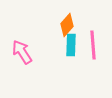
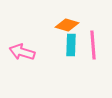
orange diamond: rotated 65 degrees clockwise
pink arrow: rotated 40 degrees counterclockwise
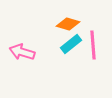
orange diamond: moved 1 px right, 1 px up
cyan rectangle: moved 1 px up; rotated 50 degrees clockwise
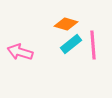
orange diamond: moved 2 px left
pink arrow: moved 2 px left
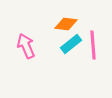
orange diamond: rotated 10 degrees counterclockwise
pink arrow: moved 6 px right, 6 px up; rotated 50 degrees clockwise
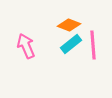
orange diamond: moved 3 px right, 1 px down; rotated 15 degrees clockwise
